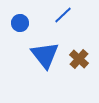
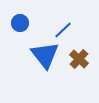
blue line: moved 15 px down
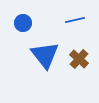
blue circle: moved 3 px right
blue line: moved 12 px right, 10 px up; rotated 30 degrees clockwise
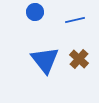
blue circle: moved 12 px right, 11 px up
blue triangle: moved 5 px down
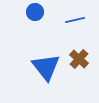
blue triangle: moved 1 px right, 7 px down
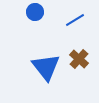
blue line: rotated 18 degrees counterclockwise
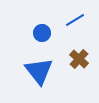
blue circle: moved 7 px right, 21 px down
blue triangle: moved 7 px left, 4 px down
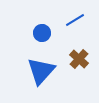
blue triangle: moved 2 px right; rotated 20 degrees clockwise
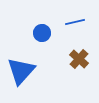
blue line: moved 2 px down; rotated 18 degrees clockwise
blue triangle: moved 20 px left
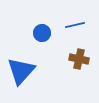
blue line: moved 3 px down
brown cross: rotated 30 degrees counterclockwise
